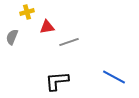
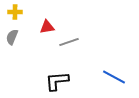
yellow cross: moved 12 px left; rotated 16 degrees clockwise
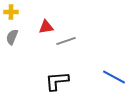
yellow cross: moved 4 px left
red triangle: moved 1 px left
gray line: moved 3 px left, 1 px up
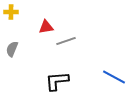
gray semicircle: moved 12 px down
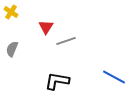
yellow cross: rotated 32 degrees clockwise
red triangle: rotated 49 degrees counterclockwise
black L-shape: rotated 15 degrees clockwise
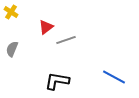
red triangle: rotated 21 degrees clockwise
gray line: moved 1 px up
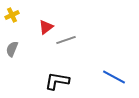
yellow cross: moved 1 px right, 3 px down; rotated 32 degrees clockwise
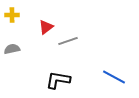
yellow cross: rotated 24 degrees clockwise
gray line: moved 2 px right, 1 px down
gray semicircle: rotated 56 degrees clockwise
black L-shape: moved 1 px right, 1 px up
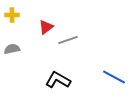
gray line: moved 1 px up
black L-shape: rotated 20 degrees clockwise
